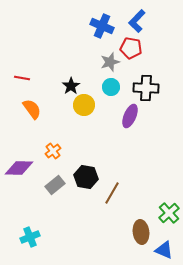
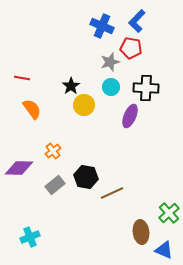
brown line: rotated 35 degrees clockwise
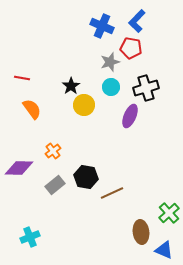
black cross: rotated 20 degrees counterclockwise
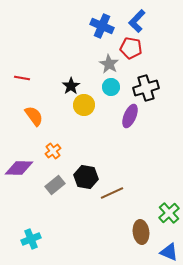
gray star: moved 1 px left, 2 px down; rotated 24 degrees counterclockwise
orange semicircle: moved 2 px right, 7 px down
cyan cross: moved 1 px right, 2 px down
blue triangle: moved 5 px right, 2 px down
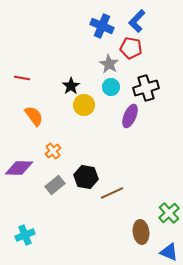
cyan cross: moved 6 px left, 4 px up
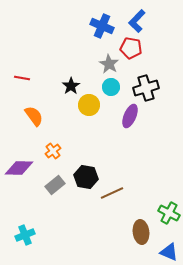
yellow circle: moved 5 px right
green cross: rotated 20 degrees counterclockwise
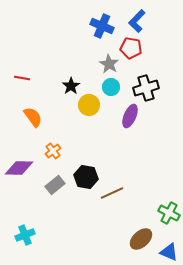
orange semicircle: moved 1 px left, 1 px down
brown ellipse: moved 7 px down; rotated 55 degrees clockwise
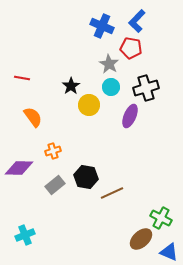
orange cross: rotated 21 degrees clockwise
green cross: moved 8 px left, 5 px down
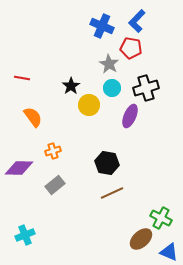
cyan circle: moved 1 px right, 1 px down
black hexagon: moved 21 px right, 14 px up
